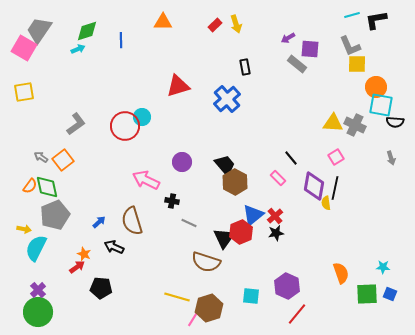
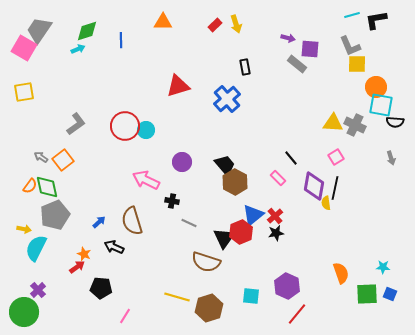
purple arrow at (288, 38): rotated 136 degrees counterclockwise
cyan circle at (142, 117): moved 4 px right, 13 px down
green circle at (38, 312): moved 14 px left
pink line at (193, 319): moved 68 px left, 3 px up
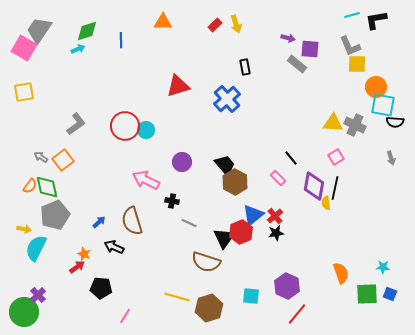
cyan square at (381, 105): moved 2 px right
purple cross at (38, 290): moved 5 px down
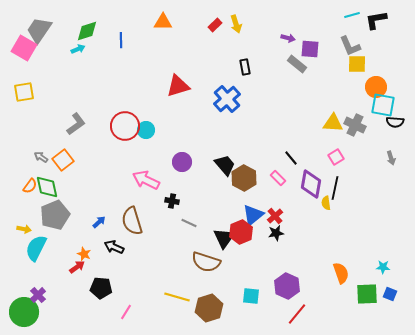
brown hexagon at (235, 182): moved 9 px right, 4 px up
purple diamond at (314, 186): moved 3 px left, 2 px up
pink line at (125, 316): moved 1 px right, 4 px up
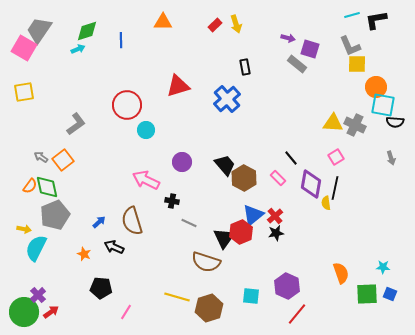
purple square at (310, 49): rotated 12 degrees clockwise
red circle at (125, 126): moved 2 px right, 21 px up
red arrow at (77, 267): moved 26 px left, 45 px down
